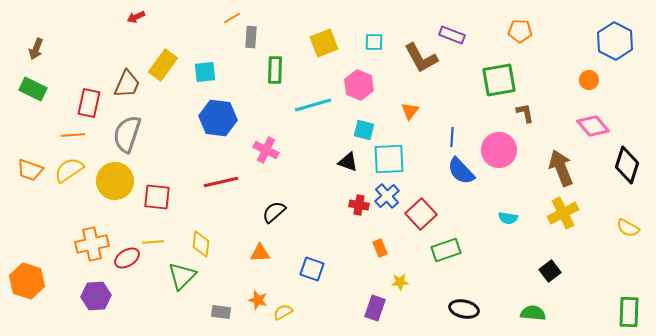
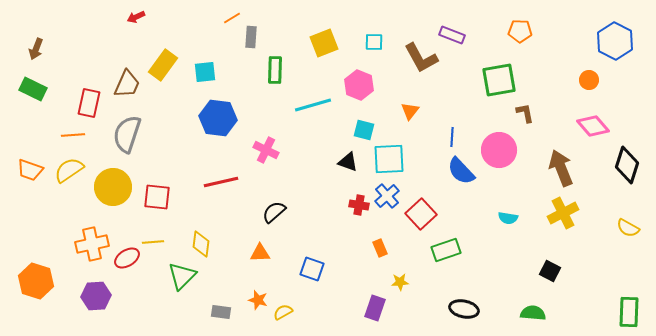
yellow circle at (115, 181): moved 2 px left, 6 px down
black square at (550, 271): rotated 25 degrees counterclockwise
orange hexagon at (27, 281): moved 9 px right
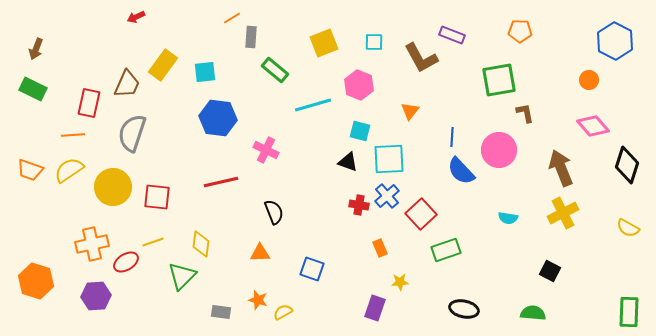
green rectangle at (275, 70): rotated 52 degrees counterclockwise
cyan square at (364, 130): moved 4 px left, 1 px down
gray semicircle at (127, 134): moved 5 px right, 1 px up
black semicircle at (274, 212): rotated 110 degrees clockwise
yellow line at (153, 242): rotated 15 degrees counterclockwise
red ellipse at (127, 258): moved 1 px left, 4 px down
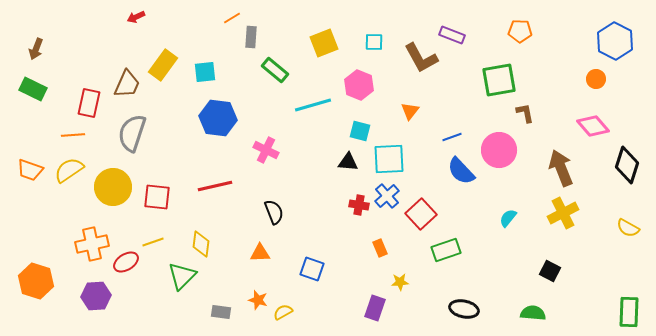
orange circle at (589, 80): moved 7 px right, 1 px up
blue line at (452, 137): rotated 66 degrees clockwise
black triangle at (348, 162): rotated 15 degrees counterclockwise
red line at (221, 182): moved 6 px left, 4 px down
cyan semicircle at (508, 218): rotated 120 degrees clockwise
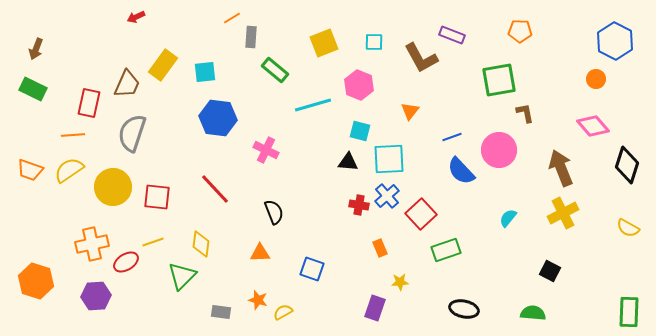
red line at (215, 186): moved 3 px down; rotated 60 degrees clockwise
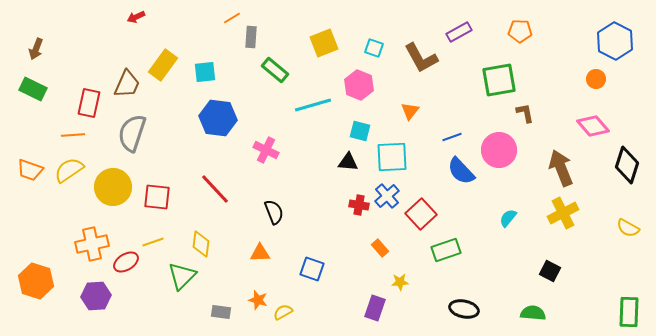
purple rectangle at (452, 35): moved 7 px right, 3 px up; rotated 50 degrees counterclockwise
cyan square at (374, 42): moved 6 px down; rotated 18 degrees clockwise
cyan square at (389, 159): moved 3 px right, 2 px up
orange rectangle at (380, 248): rotated 18 degrees counterclockwise
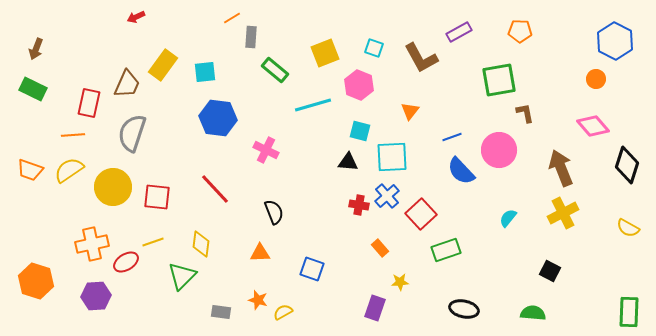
yellow square at (324, 43): moved 1 px right, 10 px down
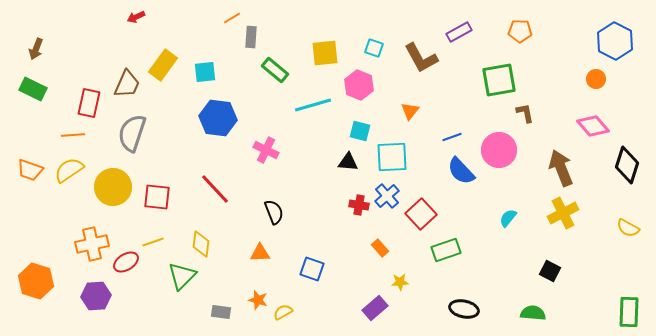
yellow square at (325, 53): rotated 16 degrees clockwise
purple rectangle at (375, 308): rotated 30 degrees clockwise
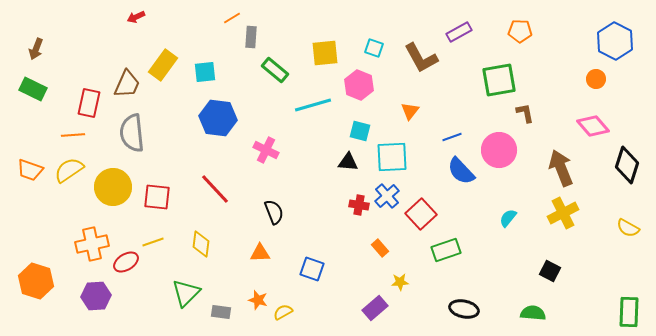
gray semicircle at (132, 133): rotated 24 degrees counterclockwise
green triangle at (182, 276): moved 4 px right, 17 px down
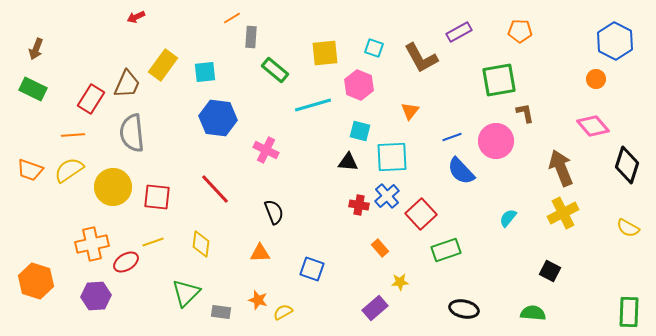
red rectangle at (89, 103): moved 2 px right, 4 px up; rotated 20 degrees clockwise
pink circle at (499, 150): moved 3 px left, 9 px up
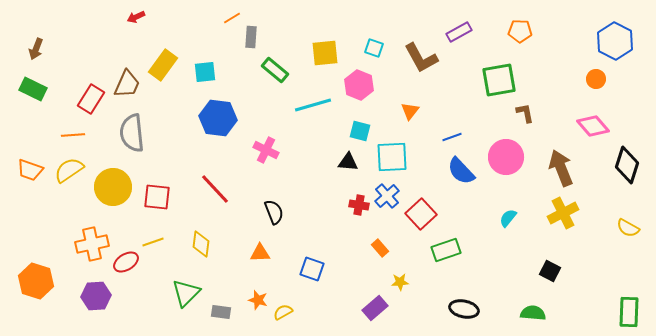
pink circle at (496, 141): moved 10 px right, 16 px down
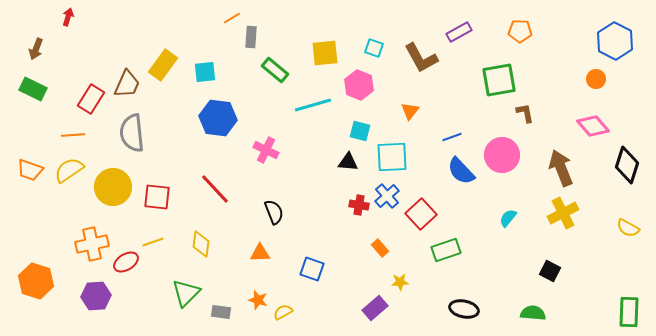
red arrow at (136, 17): moved 68 px left; rotated 132 degrees clockwise
pink circle at (506, 157): moved 4 px left, 2 px up
